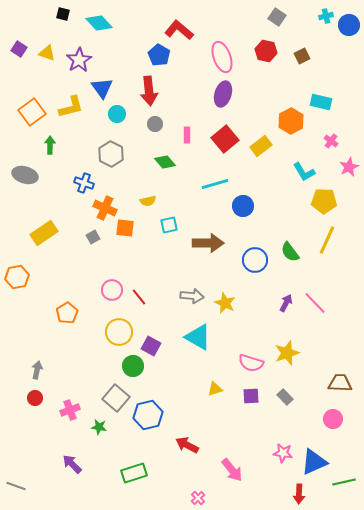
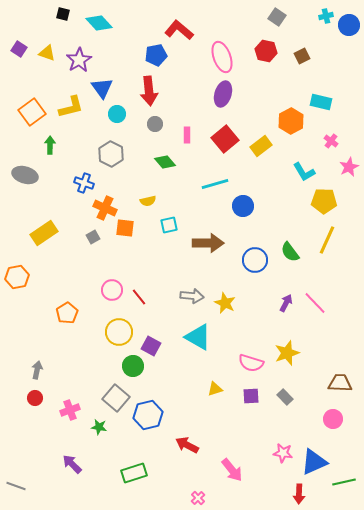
blue pentagon at (159, 55): moved 3 px left; rotated 30 degrees clockwise
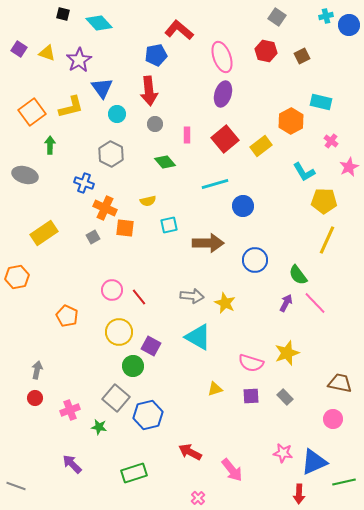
green semicircle at (290, 252): moved 8 px right, 23 px down
orange pentagon at (67, 313): moved 3 px down; rotated 15 degrees counterclockwise
brown trapezoid at (340, 383): rotated 10 degrees clockwise
red arrow at (187, 445): moved 3 px right, 7 px down
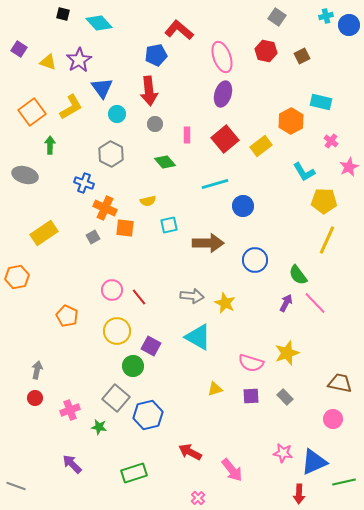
yellow triangle at (47, 53): moved 1 px right, 9 px down
yellow L-shape at (71, 107): rotated 16 degrees counterclockwise
yellow circle at (119, 332): moved 2 px left, 1 px up
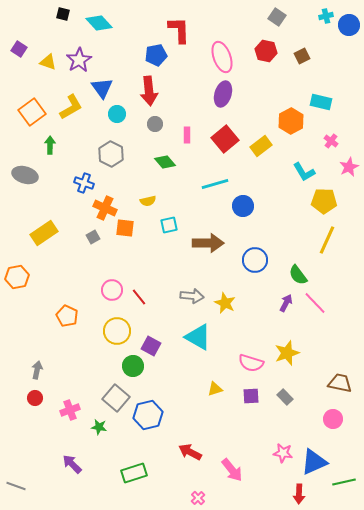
red L-shape at (179, 30): rotated 48 degrees clockwise
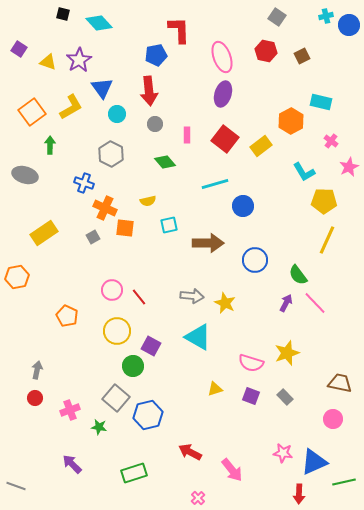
red square at (225, 139): rotated 12 degrees counterclockwise
purple square at (251, 396): rotated 24 degrees clockwise
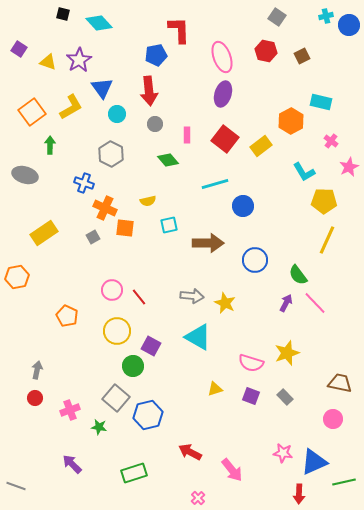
green diamond at (165, 162): moved 3 px right, 2 px up
